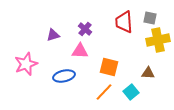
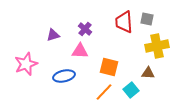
gray square: moved 3 px left, 1 px down
yellow cross: moved 1 px left, 6 px down
cyan square: moved 2 px up
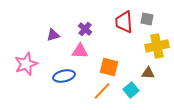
orange line: moved 2 px left, 1 px up
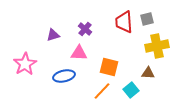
gray square: rotated 24 degrees counterclockwise
pink triangle: moved 1 px left, 2 px down
pink star: moved 1 px left; rotated 10 degrees counterclockwise
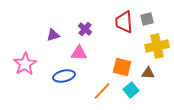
orange square: moved 13 px right
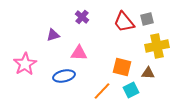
red trapezoid: rotated 35 degrees counterclockwise
purple cross: moved 3 px left, 12 px up
cyan square: rotated 14 degrees clockwise
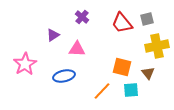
red trapezoid: moved 2 px left, 1 px down
purple triangle: rotated 16 degrees counterclockwise
pink triangle: moved 2 px left, 4 px up
brown triangle: rotated 48 degrees clockwise
cyan square: rotated 21 degrees clockwise
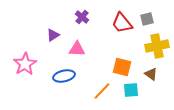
brown triangle: moved 3 px right, 1 px down; rotated 16 degrees counterclockwise
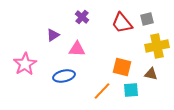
brown triangle: rotated 24 degrees counterclockwise
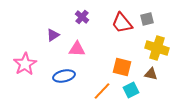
yellow cross: moved 2 px down; rotated 30 degrees clockwise
cyan square: rotated 21 degrees counterclockwise
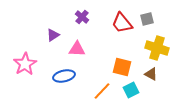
brown triangle: rotated 16 degrees clockwise
